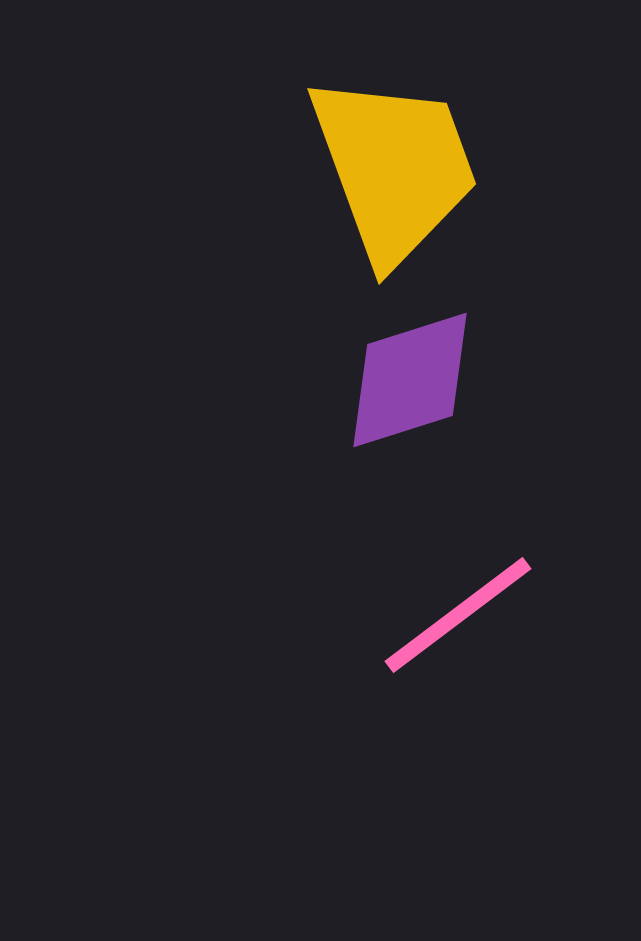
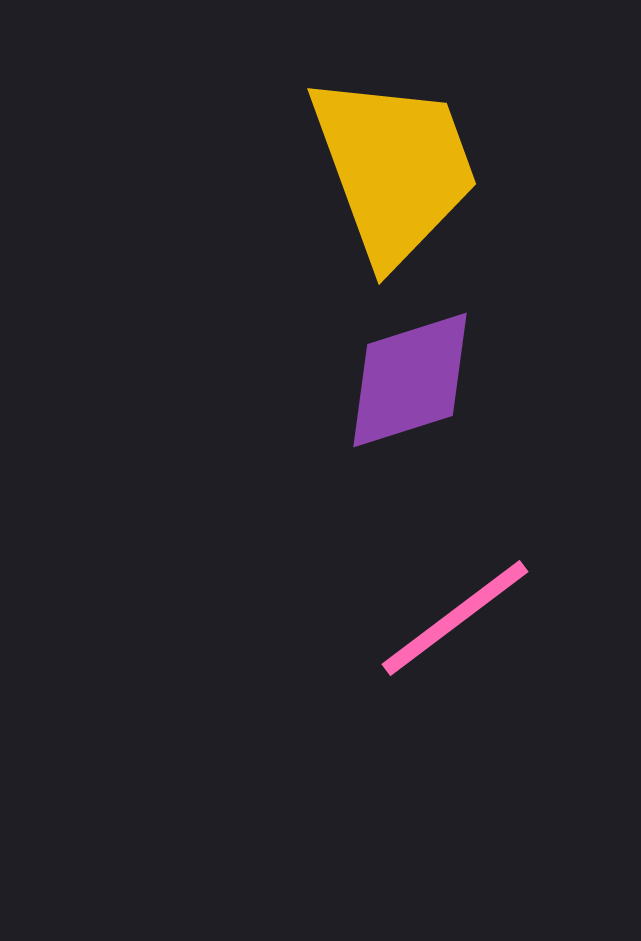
pink line: moved 3 px left, 3 px down
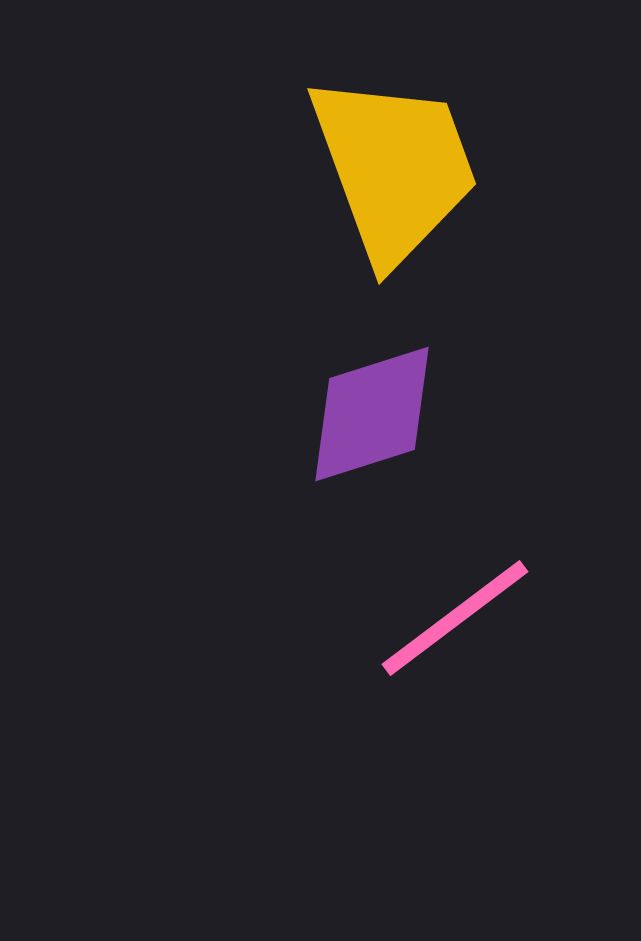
purple diamond: moved 38 px left, 34 px down
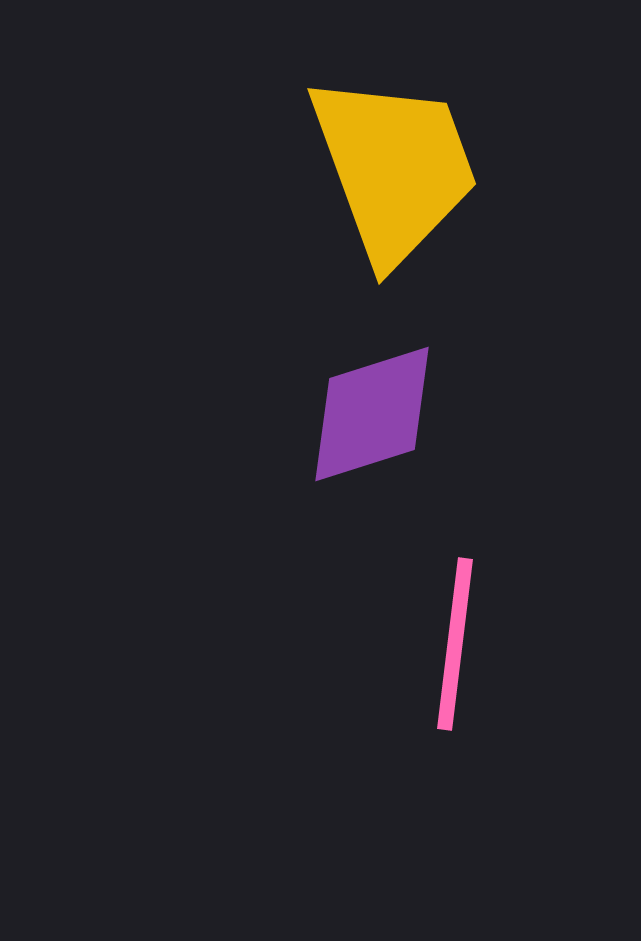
pink line: moved 26 px down; rotated 46 degrees counterclockwise
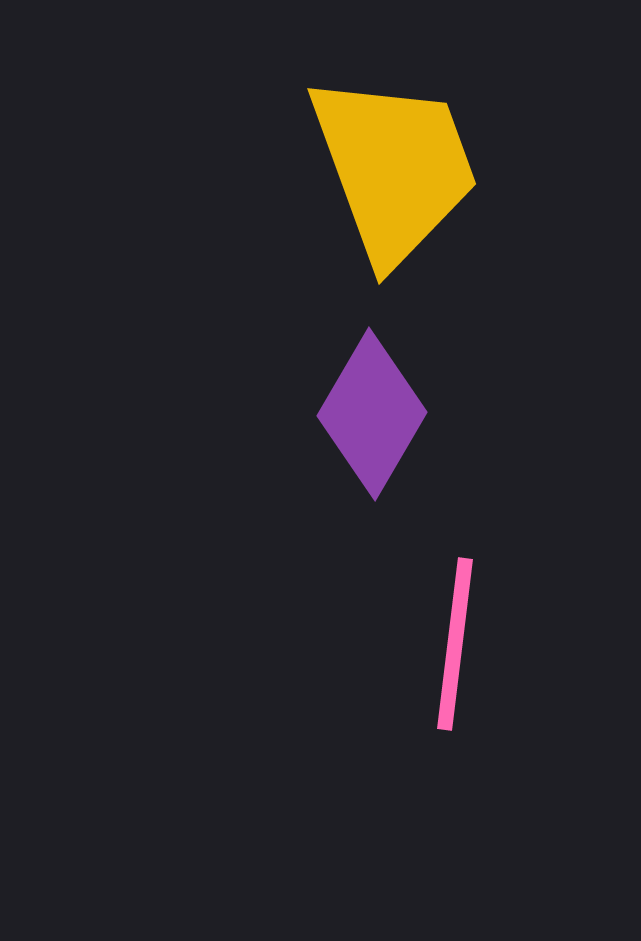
purple diamond: rotated 42 degrees counterclockwise
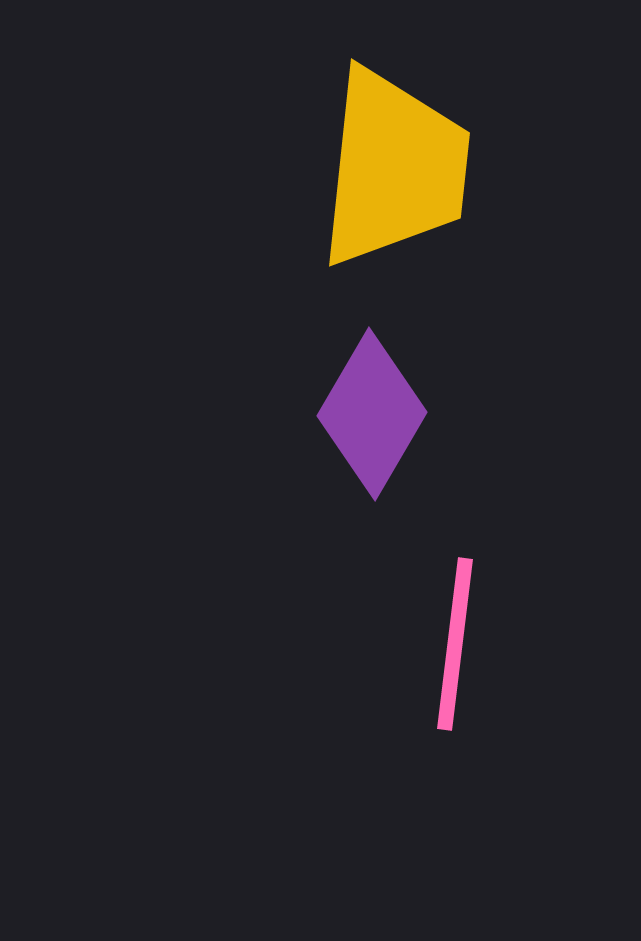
yellow trapezoid: rotated 26 degrees clockwise
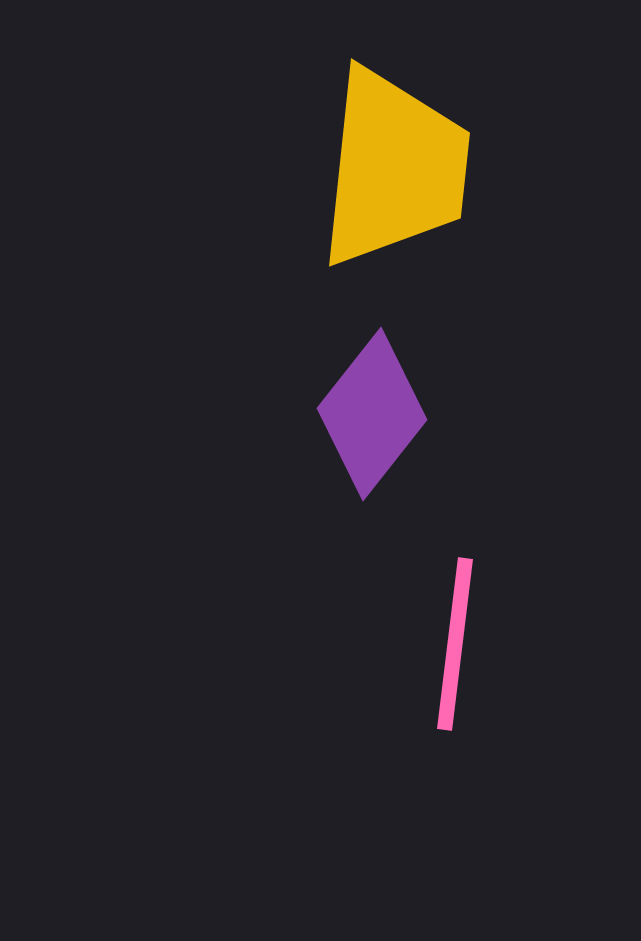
purple diamond: rotated 8 degrees clockwise
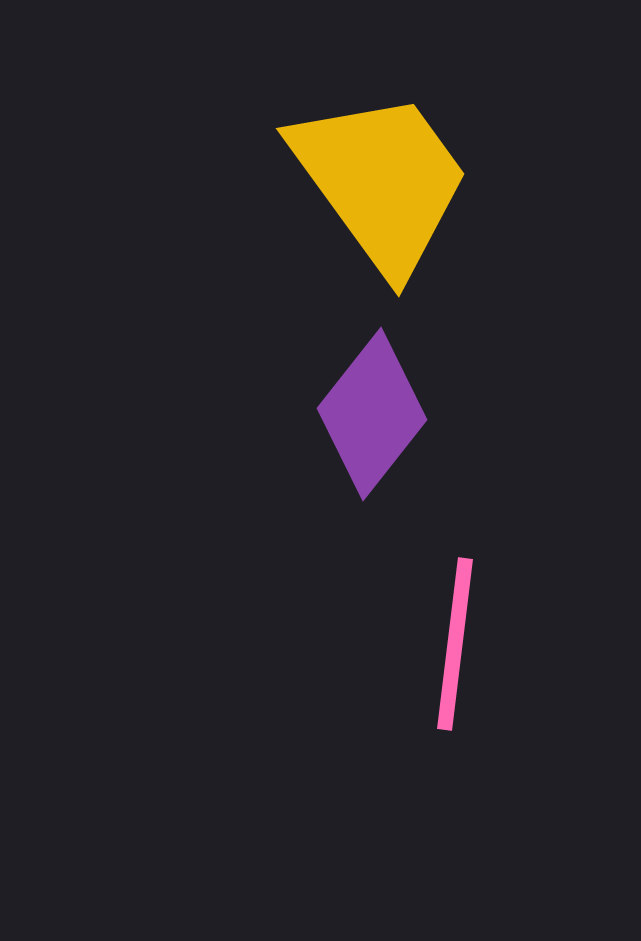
yellow trapezoid: moved 13 px left, 13 px down; rotated 42 degrees counterclockwise
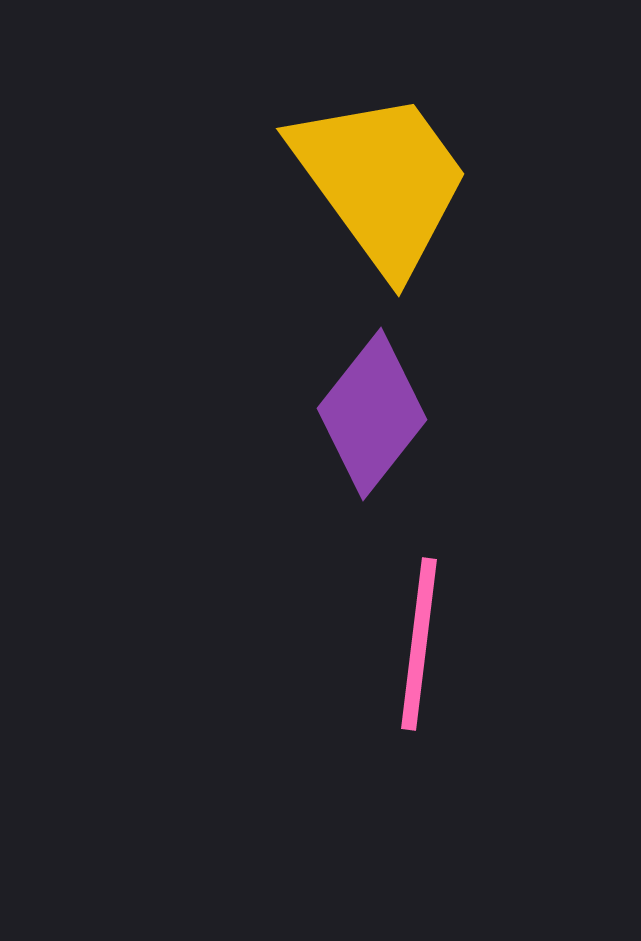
pink line: moved 36 px left
